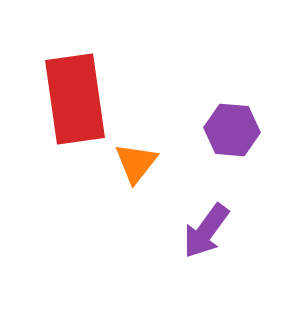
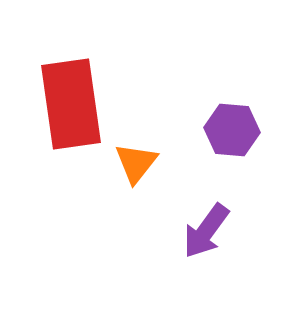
red rectangle: moved 4 px left, 5 px down
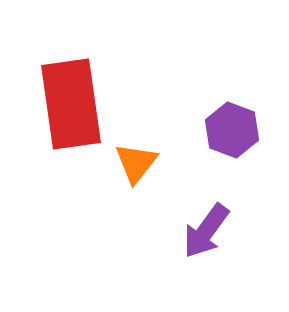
purple hexagon: rotated 16 degrees clockwise
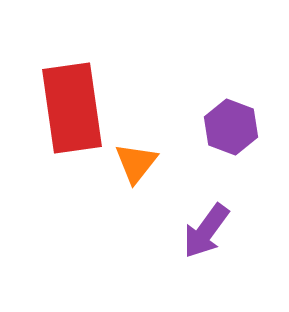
red rectangle: moved 1 px right, 4 px down
purple hexagon: moved 1 px left, 3 px up
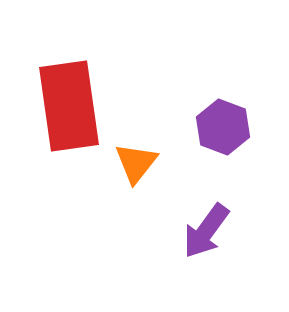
red rectangle: moved 3 px left, 2 px up
purple hexagon: moved 8 px left
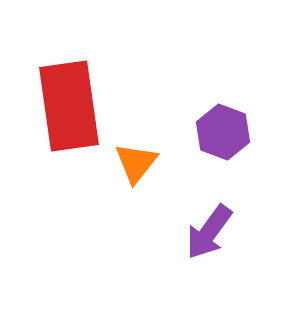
purple hexagon: moved 5 px down
purple arrow: moved 3 px right, 1 px down
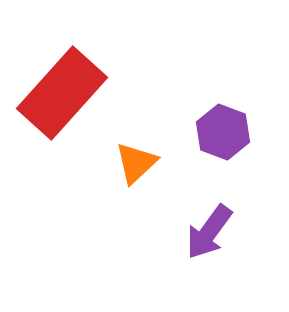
red rectangle: moved 7 px left, 13 px up; rotated 50 degrees clockwise
orange triangle: rotated 9 degrees clockwise
